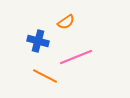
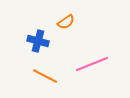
pink line: moved 16 px right, 7 px down
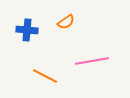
blue cross: moved 11 px left, 11 px up; rotated 10 degrees counterclockwise
pink line: moved 3 px up; rotated 12 degrees clockwise
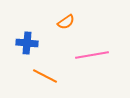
blue cross: moved 13 px down
pink line: moved 6 px up
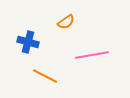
blue cross: moved 1 px right, 1 px up; rotated 10 degrees clockwise
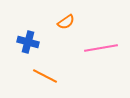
pink line: moved 9 px right, 7 px up
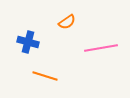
orange semicircle: moved 1 px right
orange line: rotated 10 degrees counterclockwise
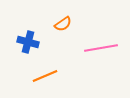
orange semicircle: moved 4 px left, 2 px down
orange line: rotated 40 degrees counterclockwise
